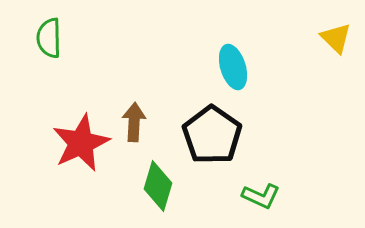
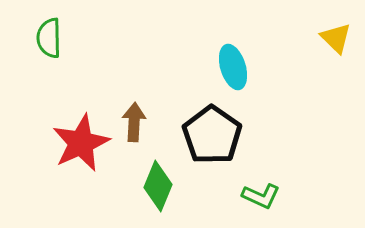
green diamond: rotated 6 degrees clockwise
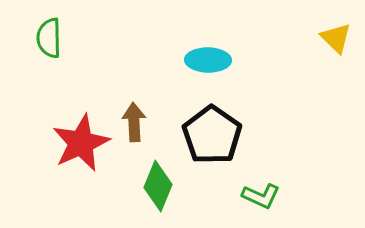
cyan ellipse: moved 25 px left, 7 px up; rotated 72 degrees counterclockwise
brown arrow: rotated 6 degrees counterclockwise
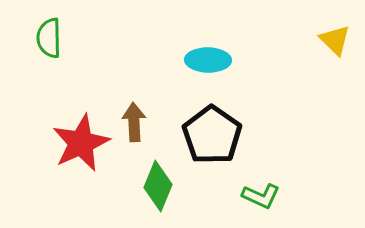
yellow triangle: moved 1 px left, 2 px down
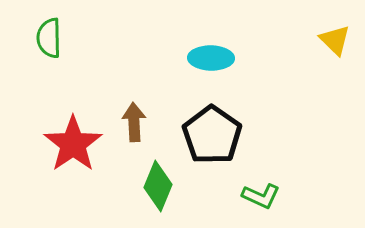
cyan ellipse: moved 3 px right, 2 px up
red star: moved 8 px left, 1 px down; rotated 10 degrees counterclockwise
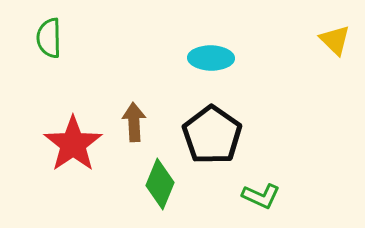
green diamond: moved 2 px right, 2 px up
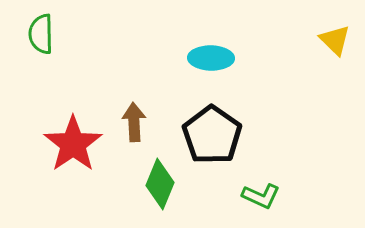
green semicircle: moved 8 px left, 4 px up
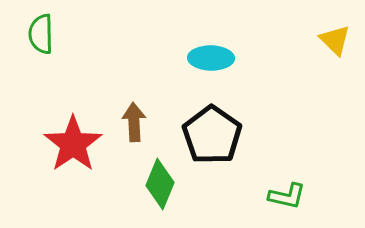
green L-shape: moved 26 px right; rotated 12 degrees counterclockwise
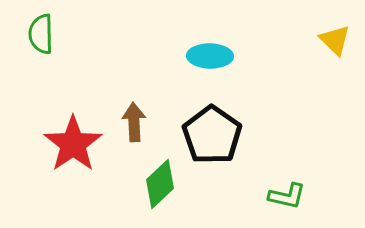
cyan ellipse: moved 1 px left, 2 px up
green diamond: rotated 24 degrees clockwise
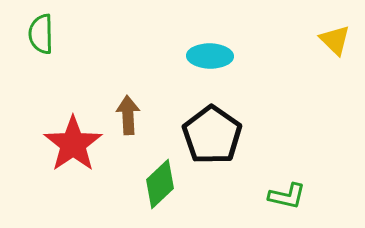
brown arrow: moved 6 px left, 7 px up
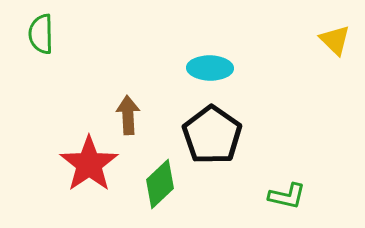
cyan ellipse: moved 12 px down
red star: moved 16 px right, 20 px down
